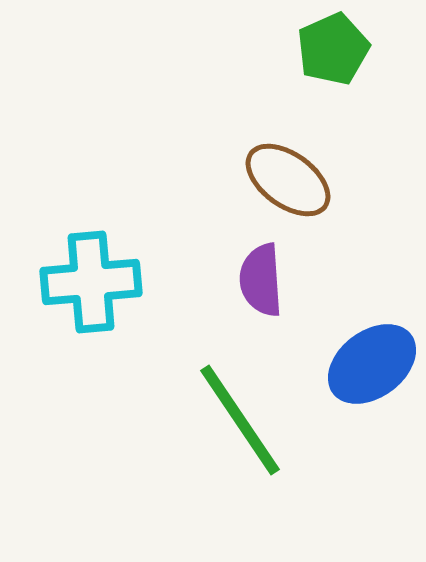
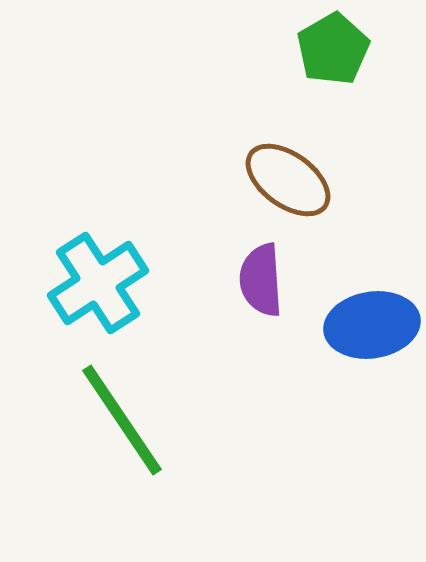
green pentagon: rotated 6 degrees counterclockwise
cyan cross: moved 7 px right, 1 px down; rotated 28 degrees counterclockwise
blue ellipse: moved 39 px up; rotated 28 degrees clockwise
green line: moved 118 px left
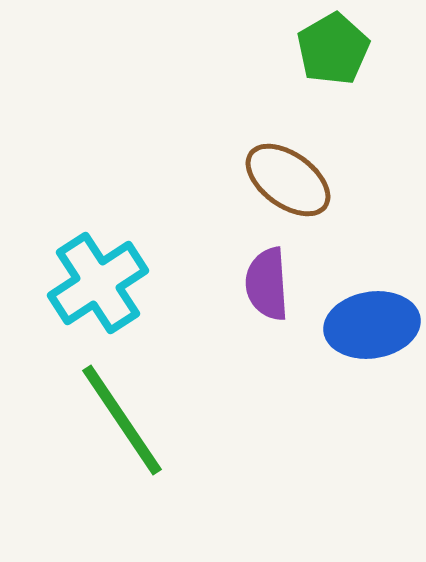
purple semicircle: moved 6 px right, 4 px down
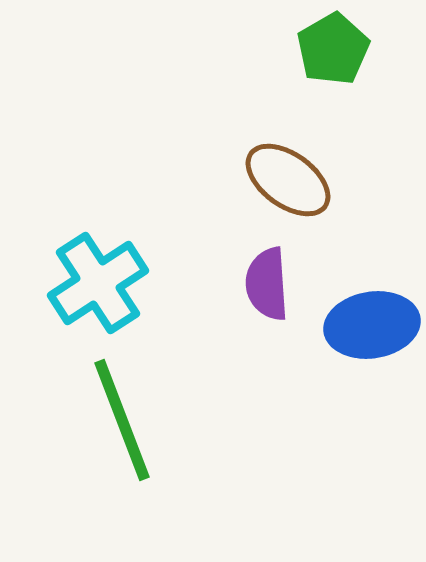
green line: rotated 13 degrees clockwise
